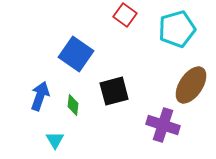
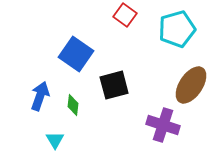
black square: moved 6 px up
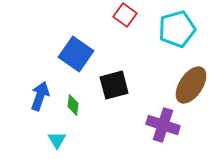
cyan triangle: moved 2 px right
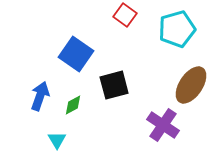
green diamond: rotated 55 degrees clockwise
purple cross: rotated 16 degrees clockwise
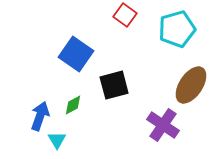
blue arrow: moved 20 px down
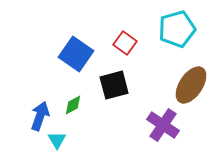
red square: moved 28 px down
